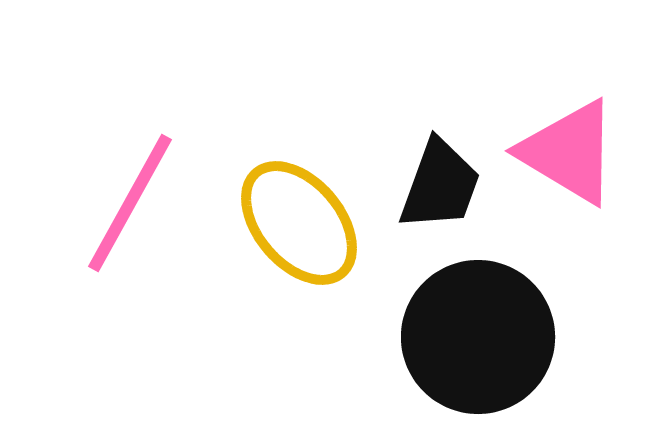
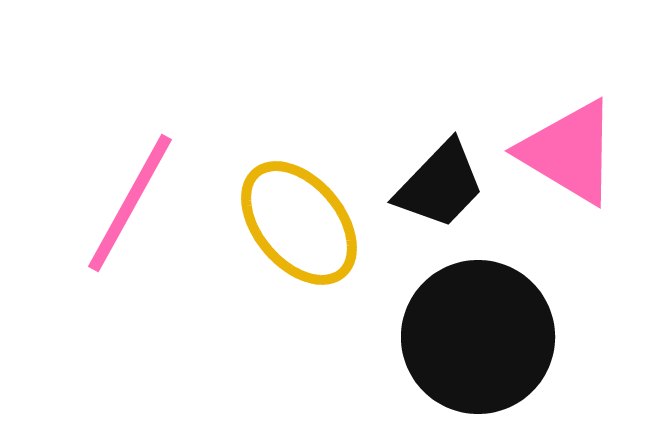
black trapezoid: rotated 24 degrees clockwise
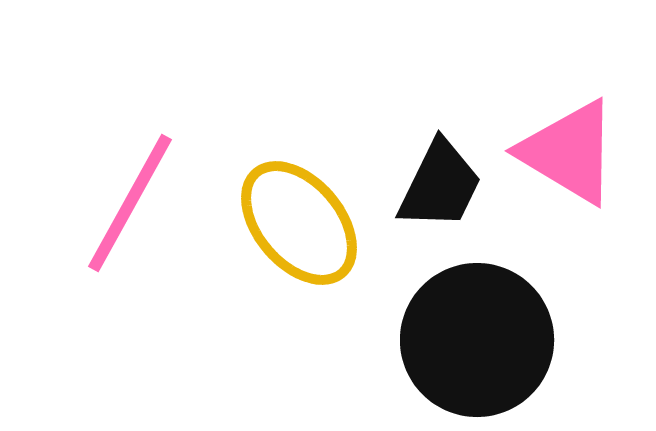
black trapezoid: rotated 18 degrees counterclockwise
black circle: moved 1 px left, 3 px down
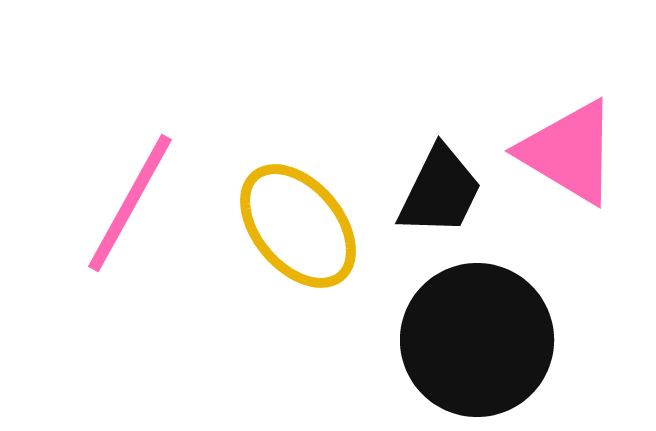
black trapezoid: moved 6 px down
yellow ellipse: moved 1 px left, 3 px down
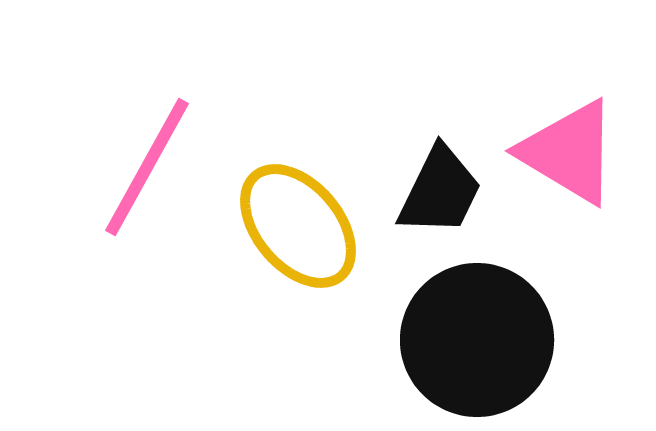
pink line: moved 17 px right, 36 px up
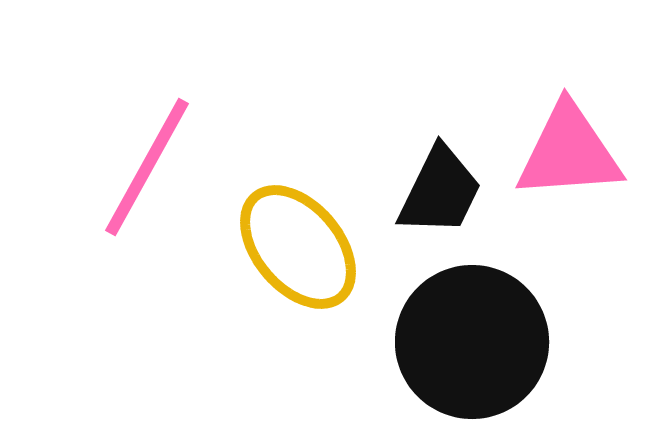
pink triangle: rotated 35 degrees counterclockwise
yellow ellipse: moved 21 px down
black circle: moved 5 px left, 2 px down
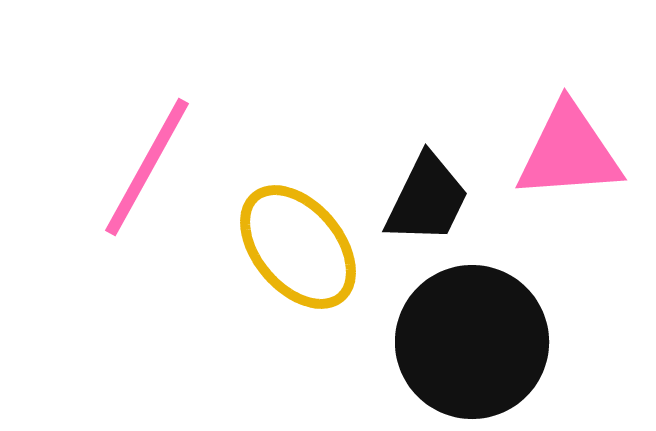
black trapezoid: moved 13 px left, 8 px down
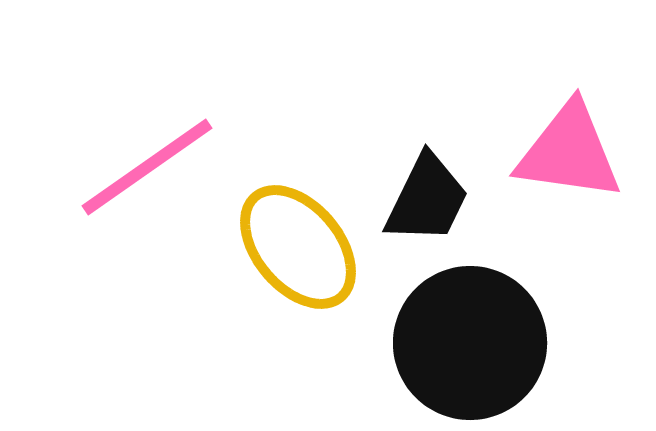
pink triangle: rotated 12 degrees clockwise
pink line: rotated 26 degrees clockwise
black circle: moved 2 px left, 1 px down
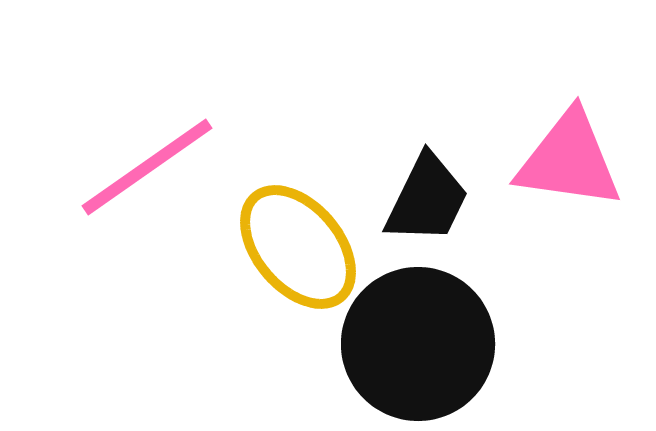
pink triangle: moved 8 px down
black circle: moved 52 px left, 1 px down
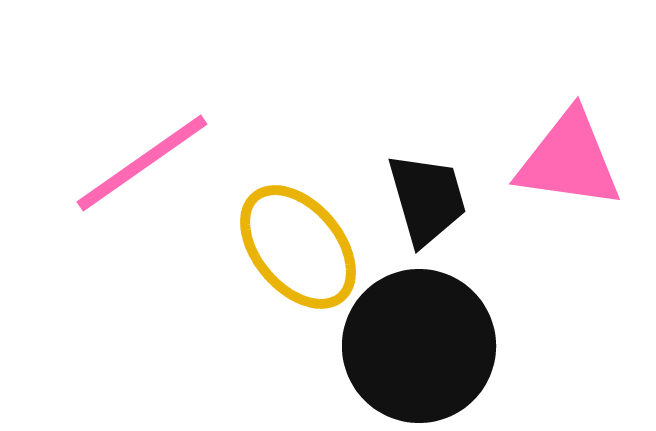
pink line: moved 5 px left, 4 px up
black trapezoid: rotated 42 degrees counterclockwise
black circle: moved 1 px right, 2 px down
